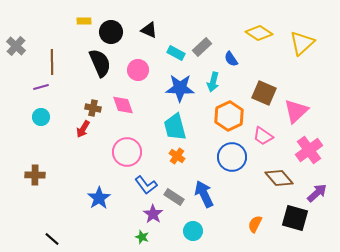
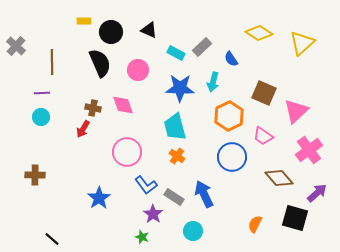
purple line at (41, 87): moved 1 px right, 6 px down; rotated 14 degrees clockwise
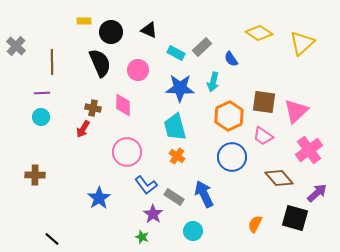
brown square at (264, 93): moved 9 px down; rotated 15 degrees counterclockwise
pink diamond at (123, 105): rotated 20 degrees clockwise
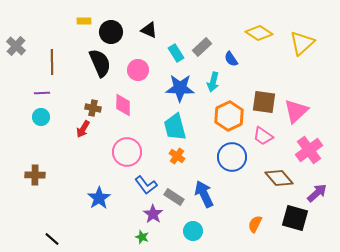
cyan rectangle at (176, 53): rotated 30 degrees clockwise
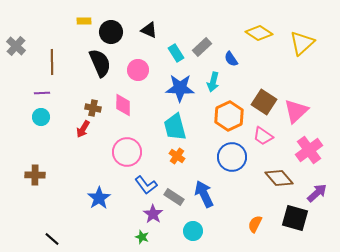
brown square at (264, 102): rotated 25 degrees clockwise
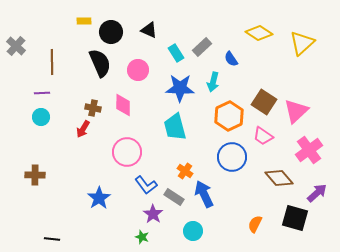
orange cross at (177, 156): moved 8 px right, 15 px down
black line at (52, 239): rotated 35 degrees counterclockwise
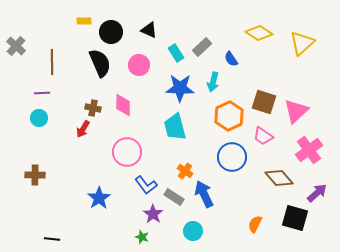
pink circle at (138, 70): moved 1 px right, 5 px up
brown square at (264, 102): rotated 15 degrees counterclockwise
cyan circle at (41, 117): moved 2 px left, 1 px down
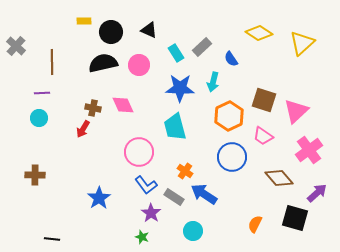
black semicircle at (100, 63): moved 3 px right; rotated 80 degrees counterclockwise
brown square at (264, 102): moved 2 px up
pink diamond at (123, 105): rotated 25 degrees counterclockwise
pink circle at (127, 152): moved 12 px right
blue arrow at (204, 194): rotated 32 degrees counterclockwise
purple star at (153, 214): moved 2 px left, 1 px up
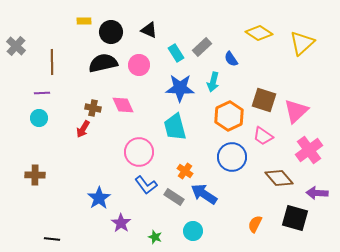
purple arrow at (317, 193): rotated 135 degrees counterclockwise
purple star at (151, 213): moved 30 px left, 10 px down
green star at (142, 237): moved 13 px right
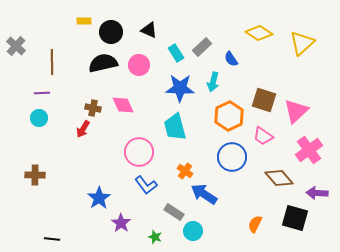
gray rectangle at (174, 197): moved 15 px down
